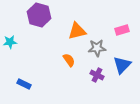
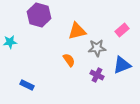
pink rectangle: rotated 24 degrees counterclockwise
blue triangle: rotated 24 degrees clockwise
blue rectangle: moved 3 px right, 1 px down
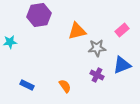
purple hexagon: rotated 25 degrees counterclockwise
orange semicircle: moved 4 px left, 26 px down
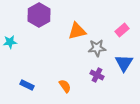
purple hexagon: rotated 20 degrees counterclockwise
blue triangle: moved 2 px right, 2 px up; rotated 36 degrees counterclockwise
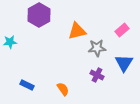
orange semicircle: moved 2 px left, 3 px down
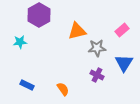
cyan star: moved 10 px right
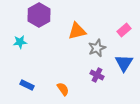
pink rectangle: moved 2 px right
gray star: rotated 18 degrees counterclockwise
